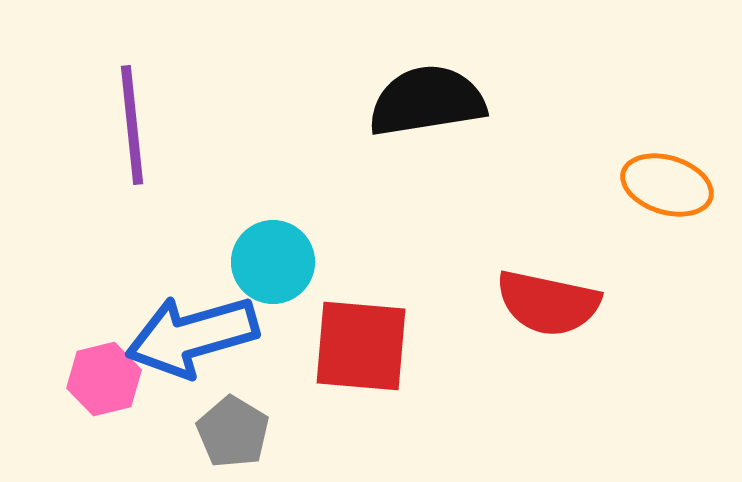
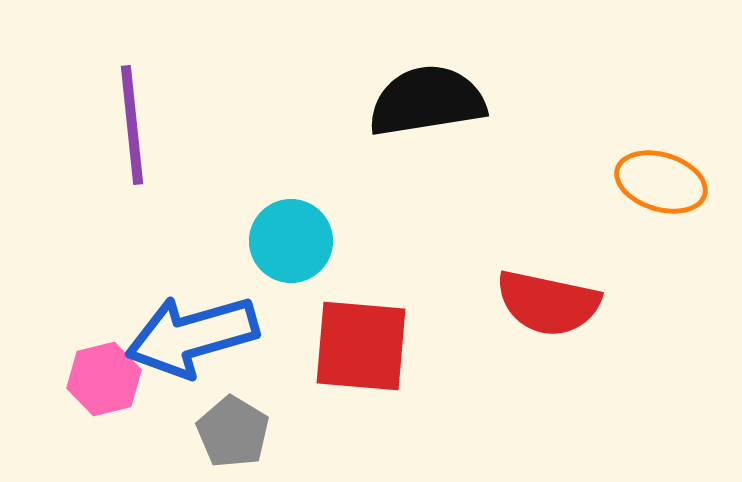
orange ellipse: moved 6 px left, 3 px up
cyan circle: moved 18 px right, 21 px up
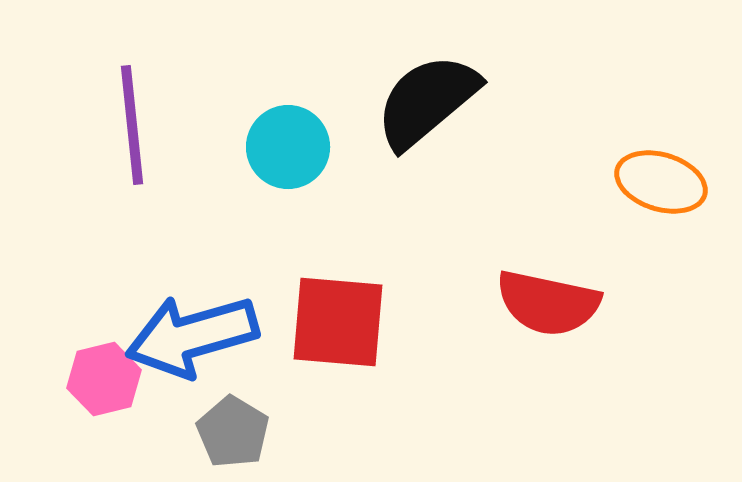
black semicircle: rotated 31 degrees counterclockwise
cyan circle: moved 3 px left, 94 px up
red square: moved 23 px left, 24 px up
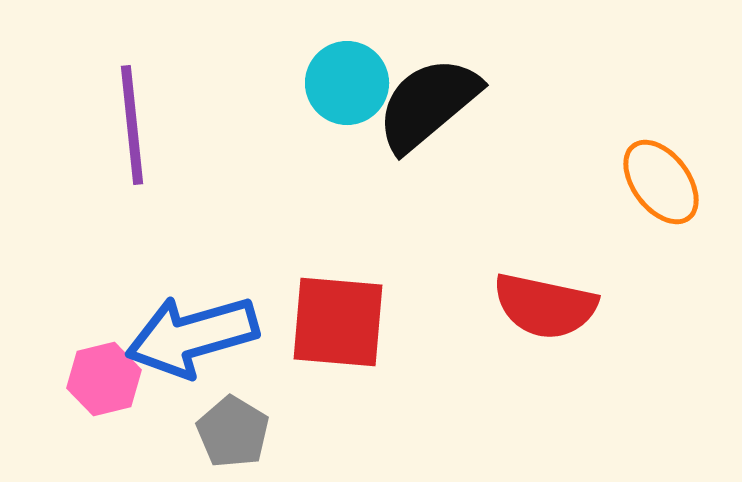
black semicircle: moved 1 px right, 3 px down
cyan circle: moved 59 px right, 64 px up
orange ellipse: rotated 36 degrees clockwise
red semicircle: moved 3 px left, 3 px down
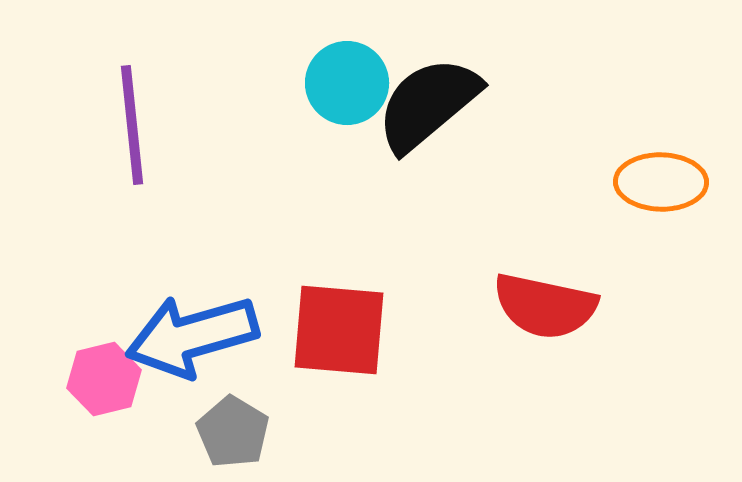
orange ellipse: rotated 52 degrees counterclockwise
red square: moved 1 px right, 8 px down
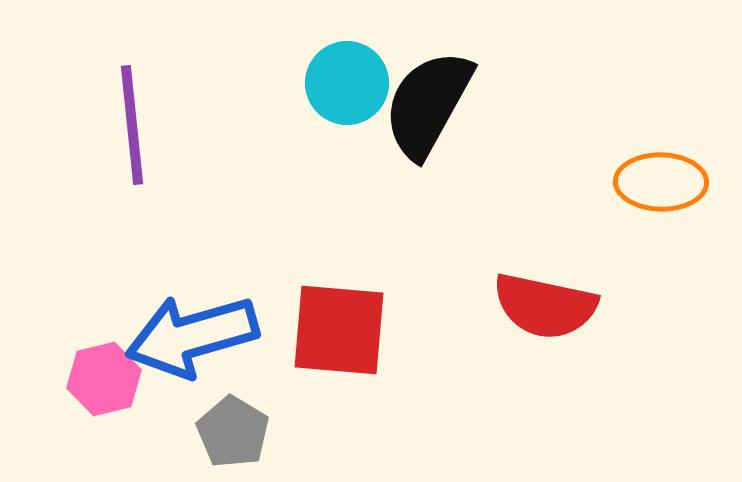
black semicircle: rotated 21 degrees counterclockwise
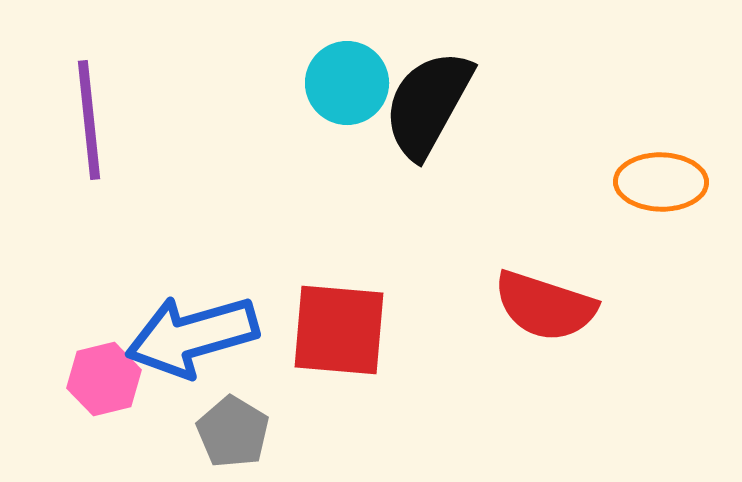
purple line: moved 43 px left, 5 px up
red semicircle: rotated 6 degrees clockwise
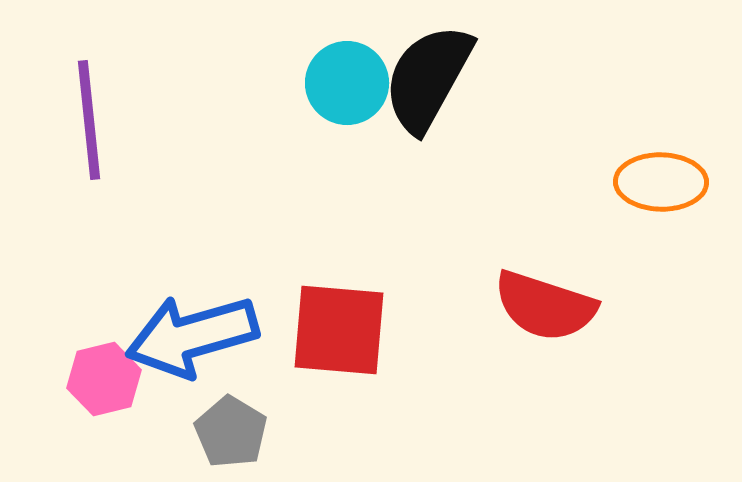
black semicircle: moved 26 px up
gray pentagon: moved 2 px left
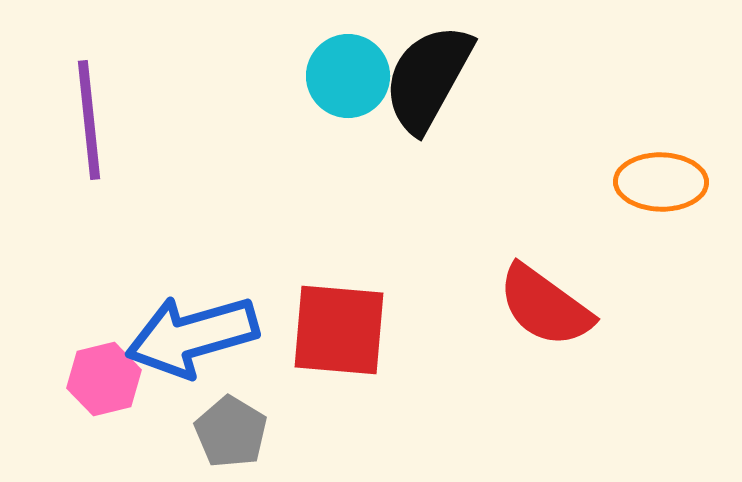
cyan circle: moved 1 px right, 7 px up
red semicircle: rotated 18 degrees clockwise
